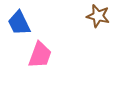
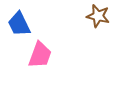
blue trapezoid: moved 1 px down
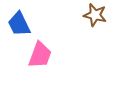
brown star: moved 3 px left, 1 px up
